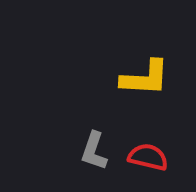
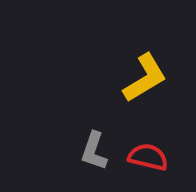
yellow L-shape: rotated 34 degrees counterclockwise
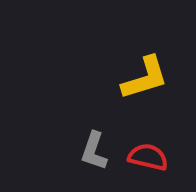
yellow L-shape: rotated 14 degrees clockwise
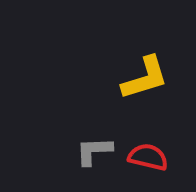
gray L-shape: rotated 69 degrees clockwise
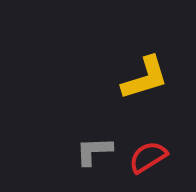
red semicircle: rotated 45 degrees counterclockwise
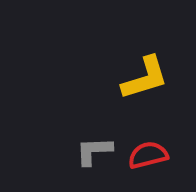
red semicircle: moved 2 px up; rotated 18 degrees clockwise
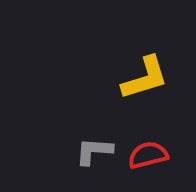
gray L-shape: rotated 6 degrees clockwise
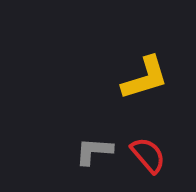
red semicircle: rotated 63 degrees clockwise
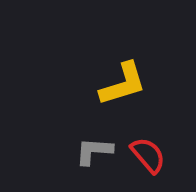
yellow L-shape: moved 22 px left, 6 px down
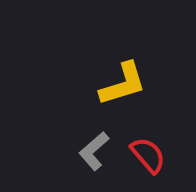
gray L-shape: rotated 45 degrees counterclockwise
